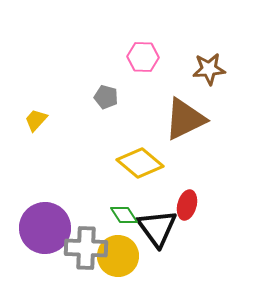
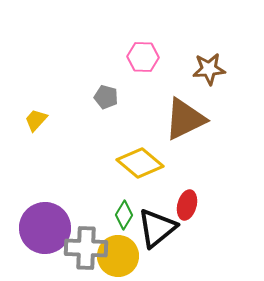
green diamond: rotated 64 degrees clockwise
black triangle: rotated 27 degrees clockwise
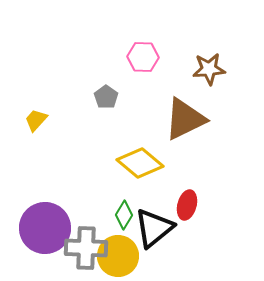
gray pentagon: rotated 20 degrees clockwise
black triangle: moved 3 px left
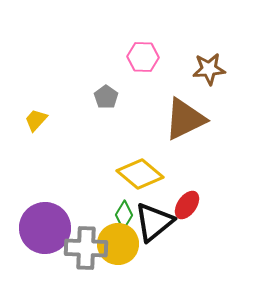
yellow diamond: moved 11 px down
red ellipse: rotated 20 degrees clockwise
black triangle: moved 6 px up
yellow circle: moved 12 px up
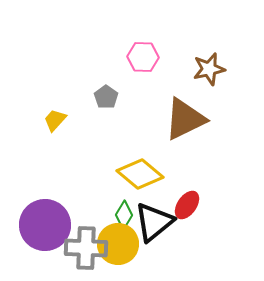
brown star: rotated 8 degrees counterclockwise
yellow trapezoid: moved 19 px right
purple circle: moved 3 px up
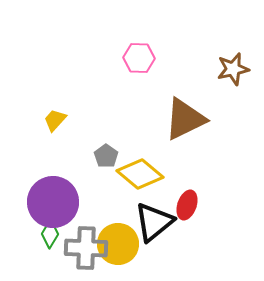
pink hexagon: moved 4 px left, 1 px down
brown star: moved 24 px right
gray pentagon: moved 59 px down
red ellipse: rotated 16 degrees counterclockwise
green diamond: moved 74 px left, 19 px down
purple circle: moved 8 px right, 23 px up
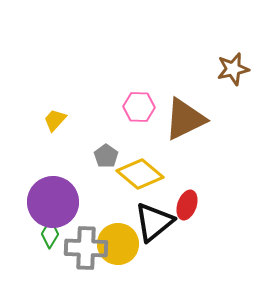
pink hexagon: moved 49 px down
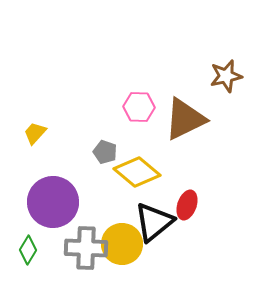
brown star: moved 7 px left, 7 px down
yellow trapezoid: moved 20 px left, 13 px down
gray pentagon: moved 1 px left, 4 px up; rotated 15 degrees counterclockwise
yellow diamond: moved 3 px left, 2 px up
green diamond: moved 22 px left, 16 px down
yellow circle: moved 4 px right
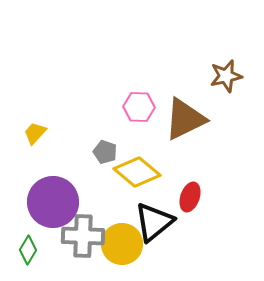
red ellipse: moved 3 px right, 8 px up
gray cross: moved 3 px left, 12 px up
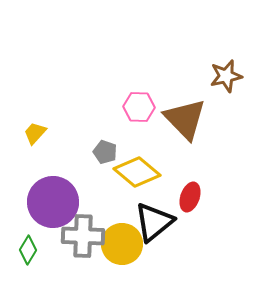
brown triangle: rotated 48 degrees counterclockwise
